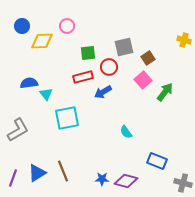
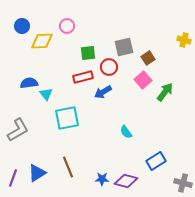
blue rectangle: moved 1 px left; rotated 54 degrees counterclockwise
brown line: moved 5 px right, 4 px up
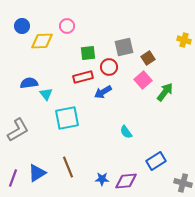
purple diamond: rotated 20 degrees counterclockwise
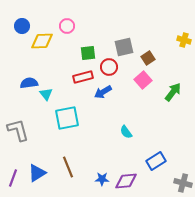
green arrow: moved 8 px right
gray L-shape: rotated 75 degrees counterclockwise
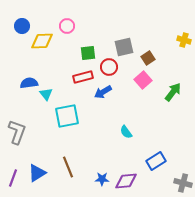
cyan square: moved 2 px up
gray L-shape: moved 1 px left, 2 px down; rotated 35 degrees clockwise
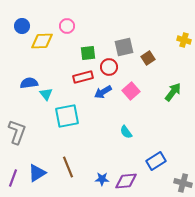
pink square: moved 12 px left, 11 px down
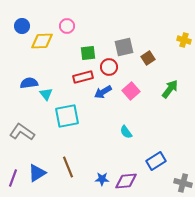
green arrow: moved 3 px left, 3 px up
gray L-shape: moved 5 px right; rotated 75 degrees counterclockwise
